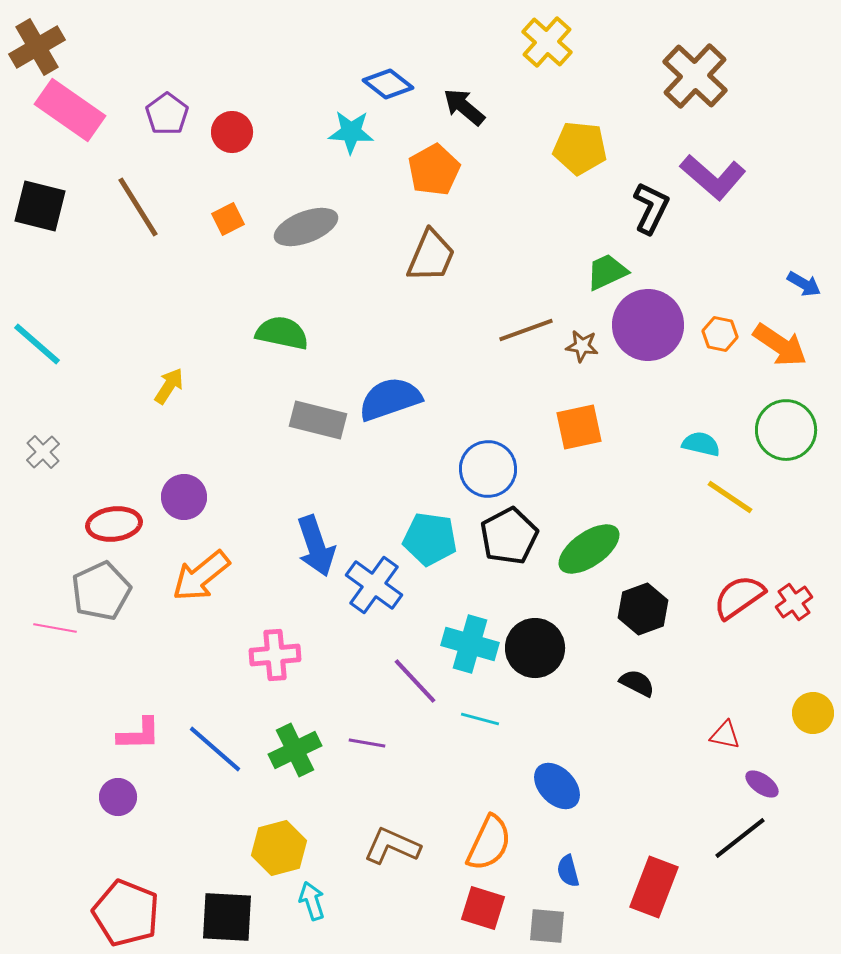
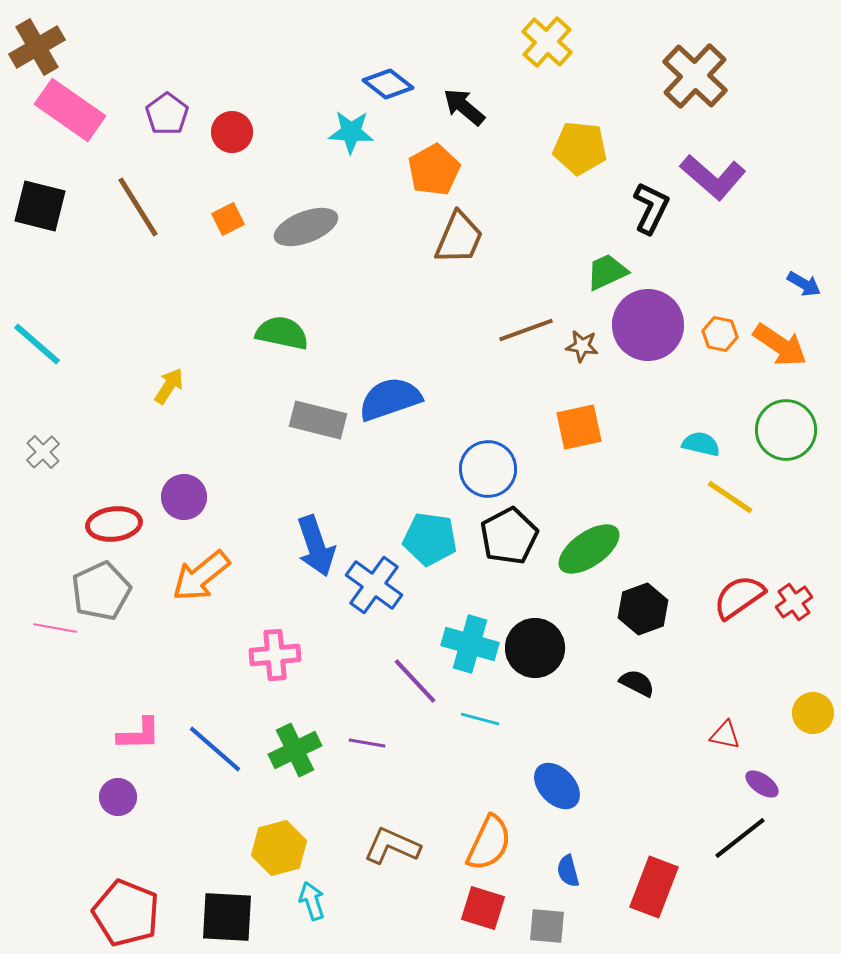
brown trapezoid at (431, 256): moved 28 px right, 18 px up
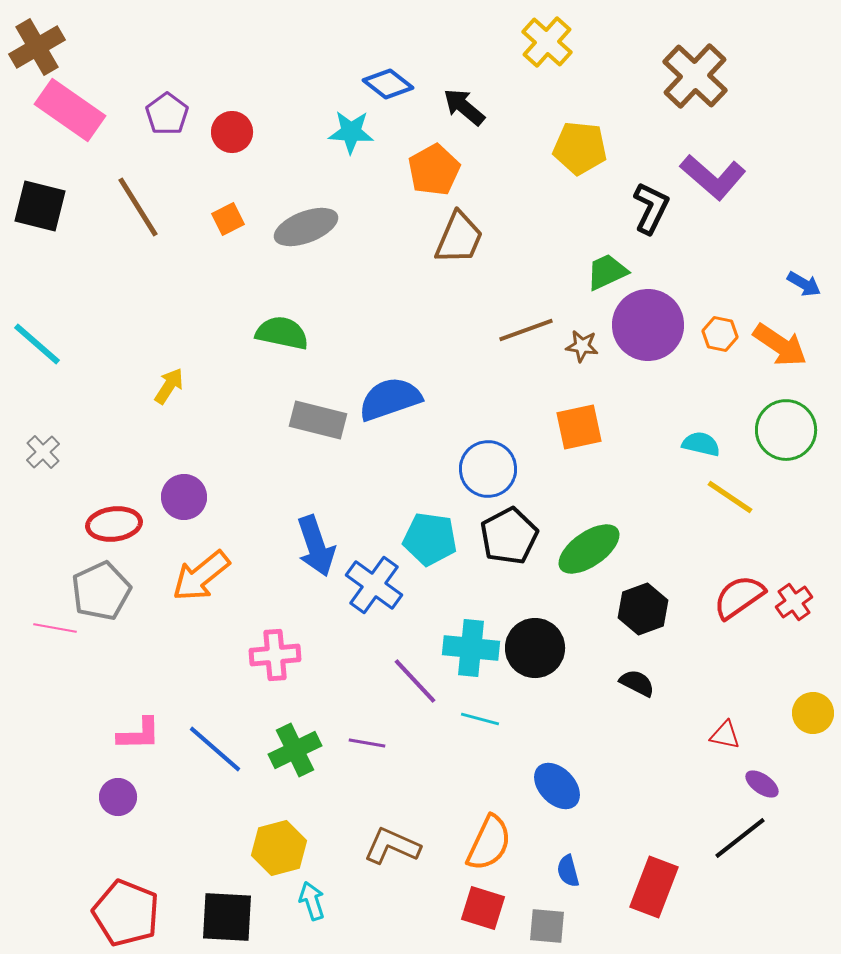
cyan cross at (470, 644): moved 1 px right, 4 px down; rotated 10 degrees counterclockwise
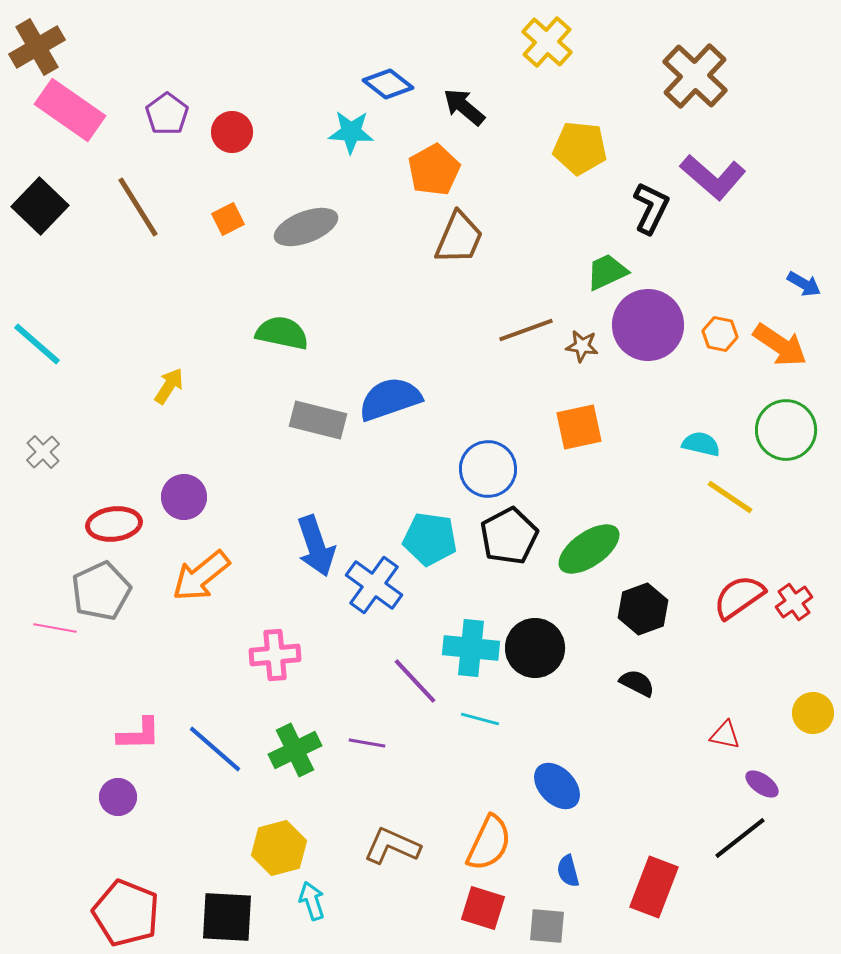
black square at (40, 206): rotated 30 degrees clockwise
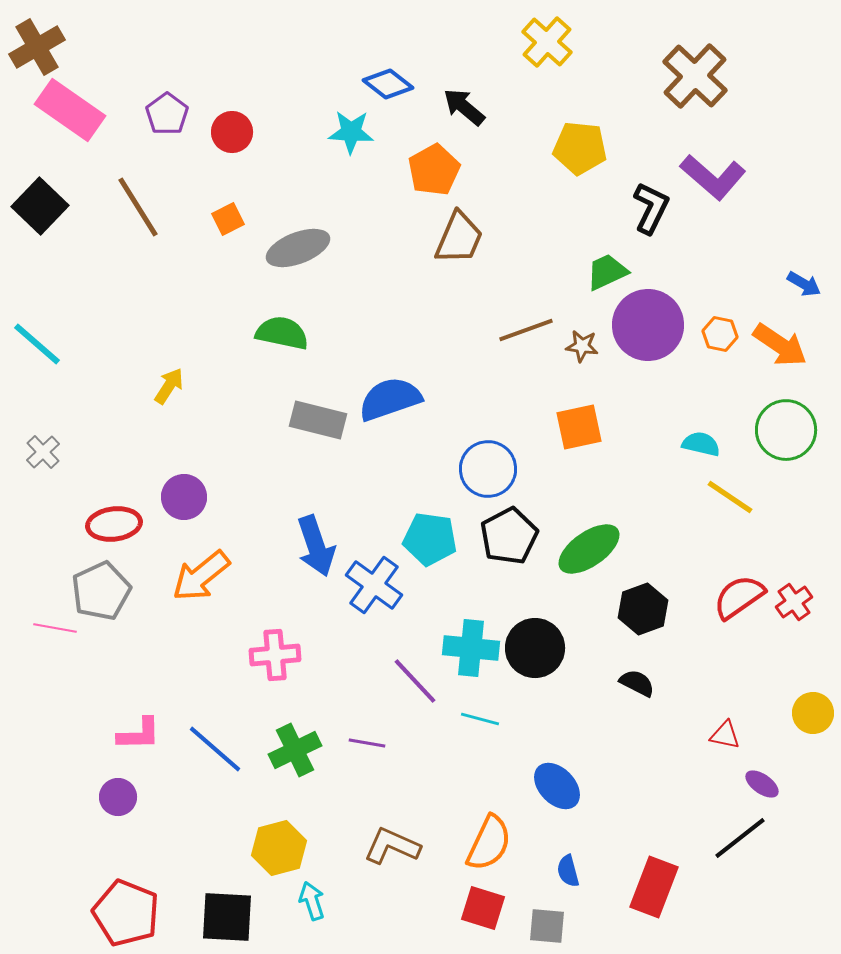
gray ellipse at (306, 227): moved 8 px left, 21 px down
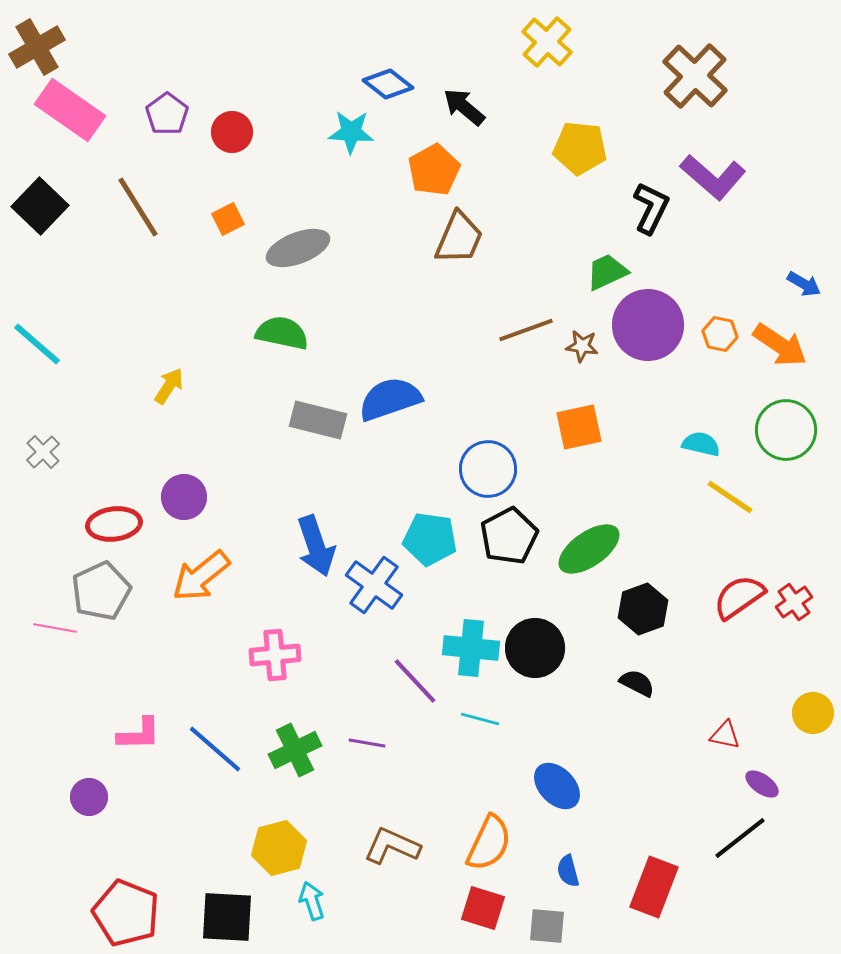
purple circle at (118, 797): moved 29 px left
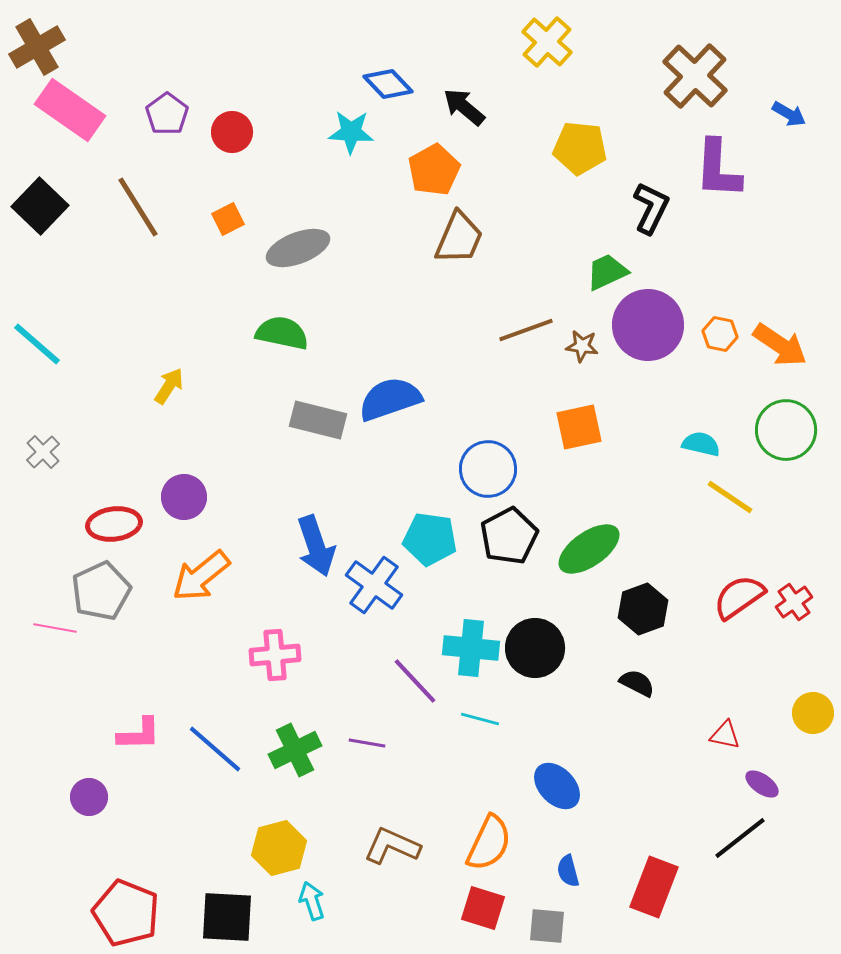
blue diamond at (388, 84): rotated 9 degrees clockwise
purple L-shape at (713, 177): moved 5 px right, 8 px up; rotated 52 degrees clockwise
blue arrow at (804, 284): moved 15 px left, 170 px up
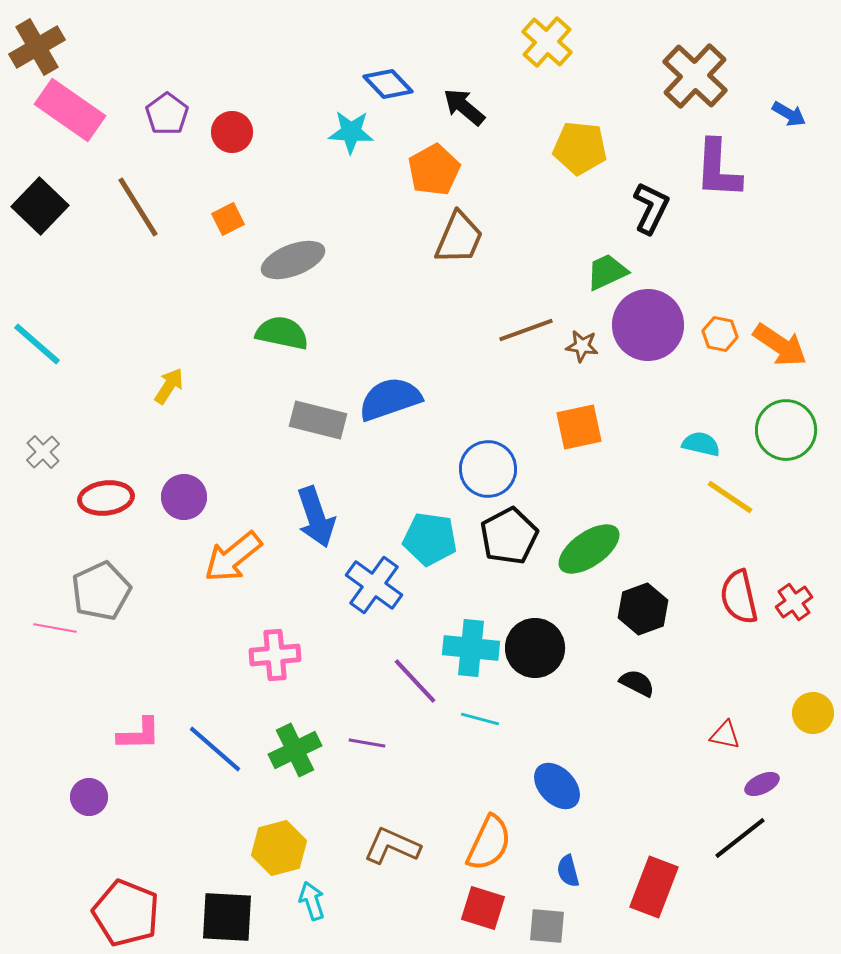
gray ellipse at (298, 248): moved 5 px left, 12 px down
red ellipse at (114, 524): moved 8 px left, 26 px up
blue arrow at (316, 546): moved 29 px up
orange arrow at (201, 576): moved 32 px right, 19 px up
red semicircle at (739, 597): rotated 68 degrees counterclockwise
purple ellipse at (762, 784): rotated 60 degrees counterclockwise
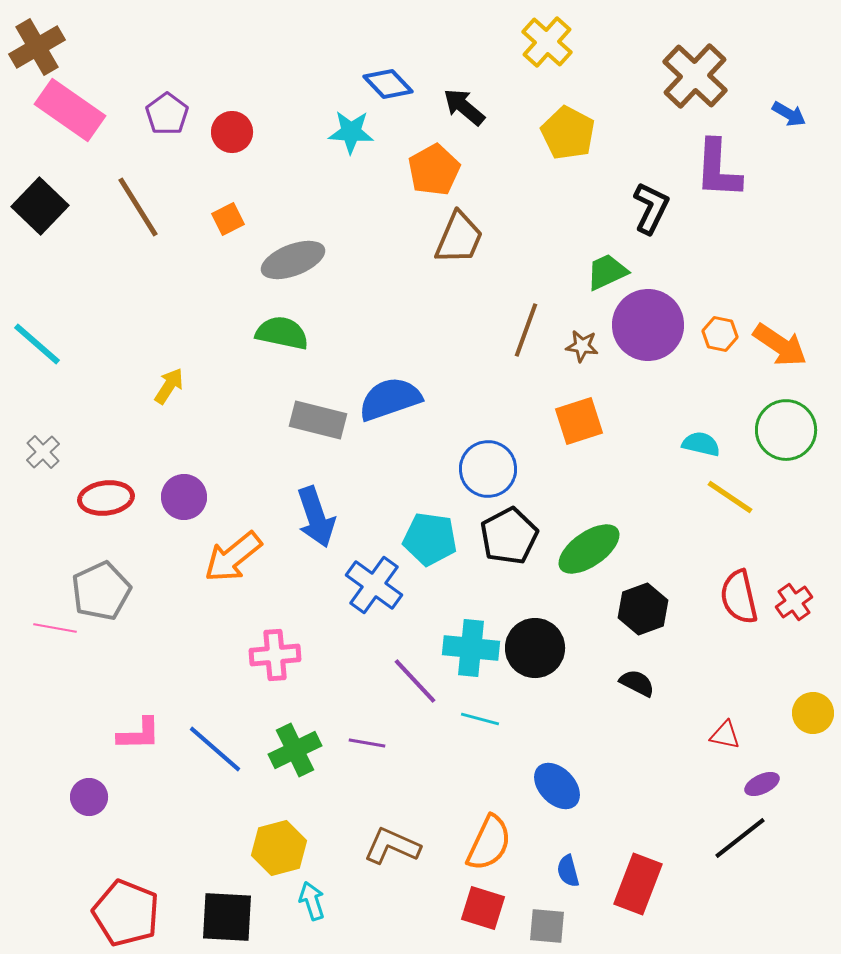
yellow pentagon at (580, 148): moved 12 px left, 15 px up; rotated 22 degrees clockwise
brown line at (526, 330): rotated 50 degrees counterclockwise
orange square at (579, 427): moved 6 px up; rotated 6 degrees counterclockwise
red rectangle at (654, 887): moved 16 px left, 3 px up
